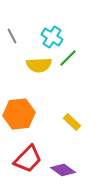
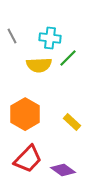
cyan cross: moved 2 px left, 1 px down; rotated 25 degrees counterclockwise
orange hexagon: moved 6 px right; rotated 24 degrees counterclockwise
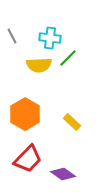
purple diamond: moved 4 px down
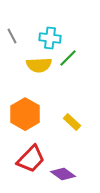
red trapezoid: moved 3 px right
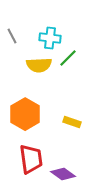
yellow rectangle: rotated 24 degrees counterclockwise
red trapezoid: rotated 52 degrees counterclockwise
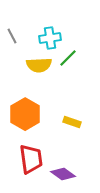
cyan cross: rotated 15 degrees counterclockwise
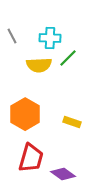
cyan cross: rotated 10 degrees clockwise
red trapezoid: moved 1 px up; rotated 24 degrees clockwise
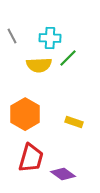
yellow rectangle: moved 2 px right
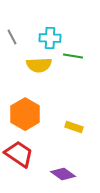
gray line: moved 1 px down
green line: moved 5 px right, 2 px up; rotated 54 degrees clockwise
yellow rectangle: moved 5 px down
red trapezoid: moved 12 px left, 4 px up; rotated 72 degrees counterclockwise
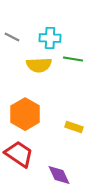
gray line: rotated 35 degrees counterclockwise
green line: moved 3 px down
purple diamond: moved 4 px left, 1 px down; rotated 30 degrees clockwise
